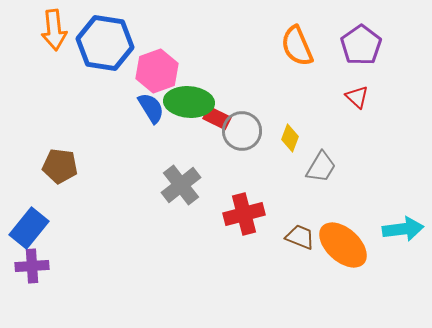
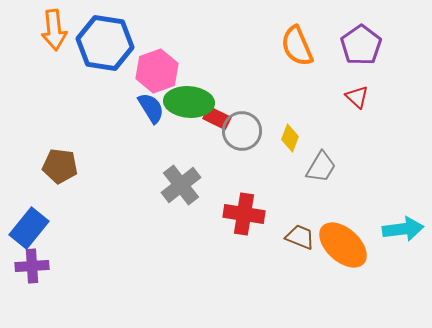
red cross: rotated 24 degrees clockwise
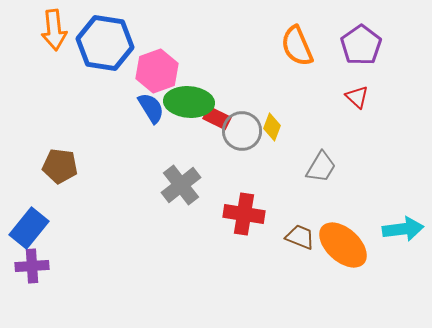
yellow diamond: moved 18 px left, 11 px up
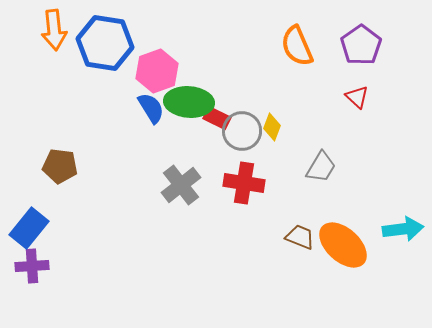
red cross: moved 31 px up
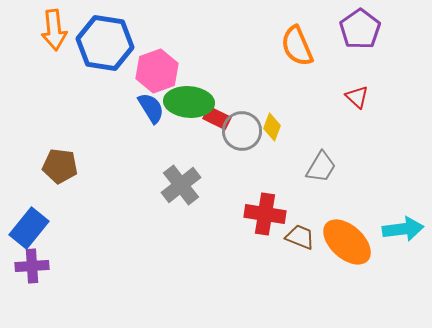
purple pentagon: moved 1 px left, 16 px up
red cross: moved 21 px right, 31 px down
orange ellipse: moved 4 px right, 3 px up
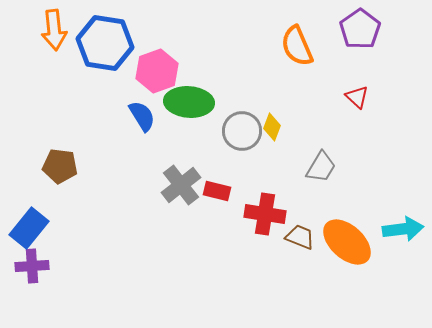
blue semicircle: moved 9 px left, 8 px down
red rectangle: moved 73 px down; rotated 12 degrees counterclockwise
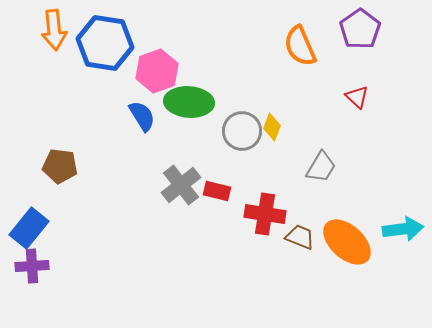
orange semicircle: moved 3 px right
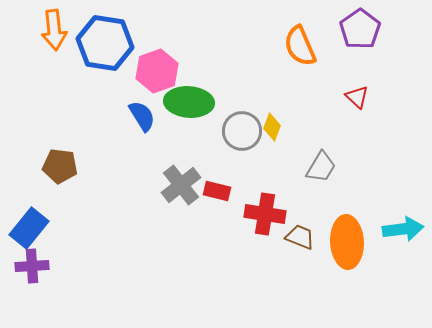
orange ellipse: rotated 45 degrees clockwise
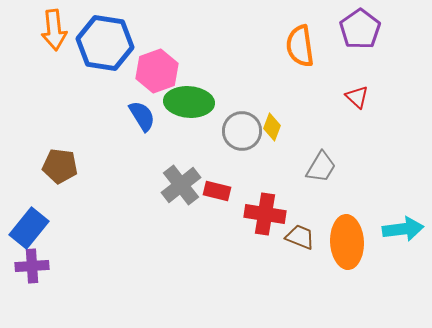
orange semicircle: rotated 15 degrees clockwise
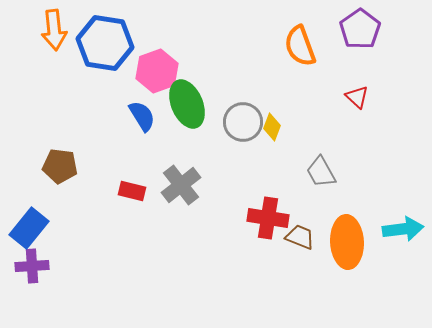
orange semicircle: rotated 12 degrees counterclockwise
green ellipse: moved 2 px left, 2 px down; rotated 63 degrees clockwise
gray circle: moved 1 px right, 9 px up
gray trapezoid: moved 5 px down; rotated 120 degrees clockwise
red rectangle: moved 85 px left
red cross: moved 3 px right, 4 px down
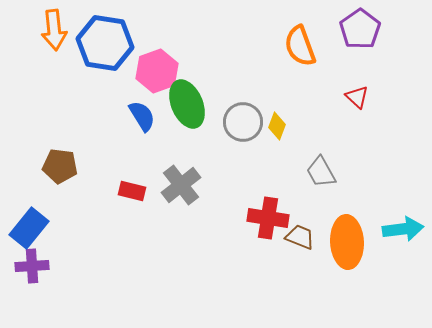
yellow diamond: moved 5 px right, 1 px up
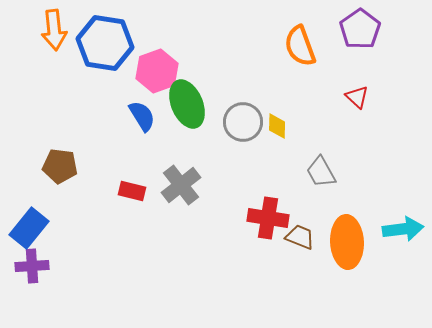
yellow diamond: rotated 20 degrees counterclockwise
